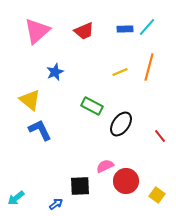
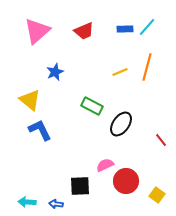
orange line: moved 2 px left
red line: moved 1 px right, 4 px down
pink semicircle: moved 1 px up
cyan arrow: moved 11 px right, 4 px down; rotated 42 degrees clockwise
blue arrow: rotated 136 degrees counterclockwise
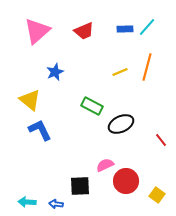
black ellipse: rotated 30 degrees clockwise
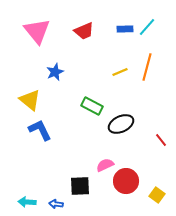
pink triangle: rotated 28 degrees counterclockwise
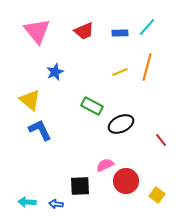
blue rectangle: moved 5 px left, 4 px down
